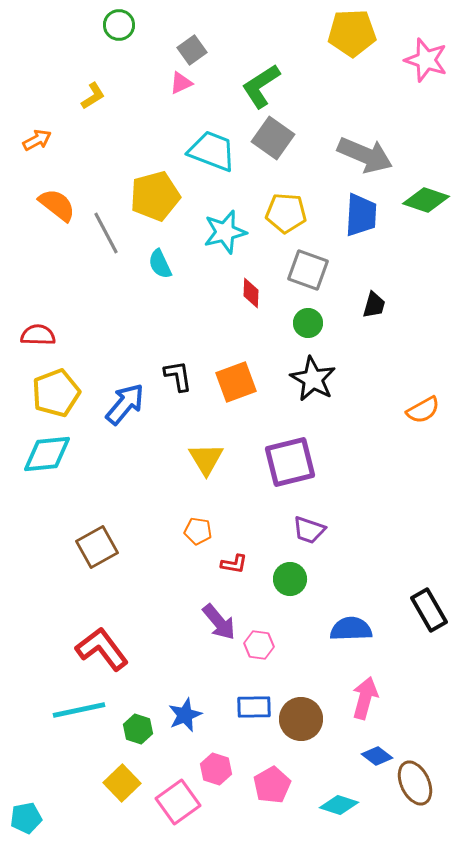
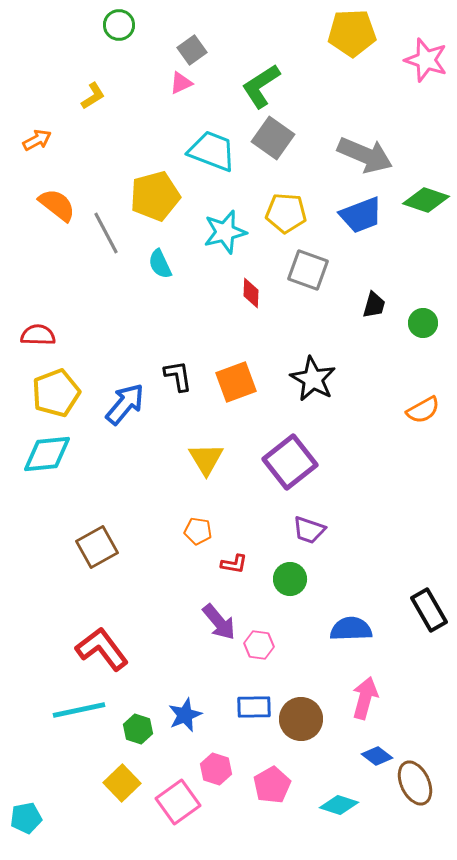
blue trapezoid at (361, 215): rotated 66 degrees clockwise
green circle at (308, 323): moved 115 px right
purple square at (290, 462): rotated 24 degrees counterclockwise
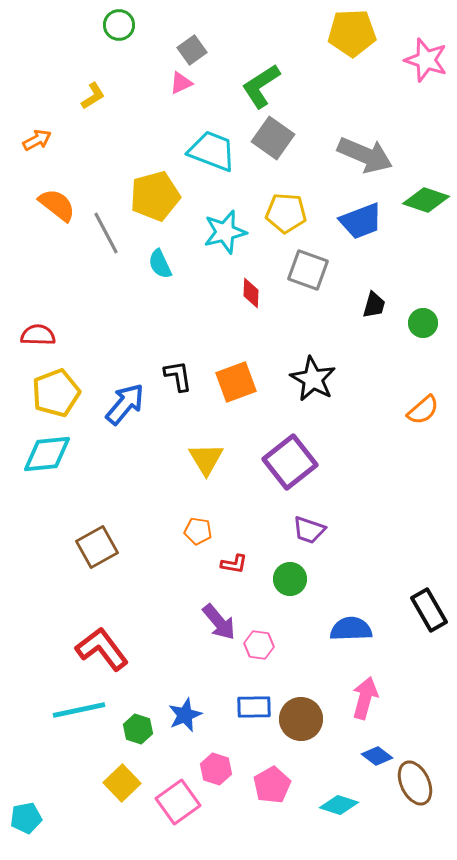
blue trapezoid at (361, 215): moved 6 px down
orange semicircle at (423, 410): rotated 12 degrees counterclockwise
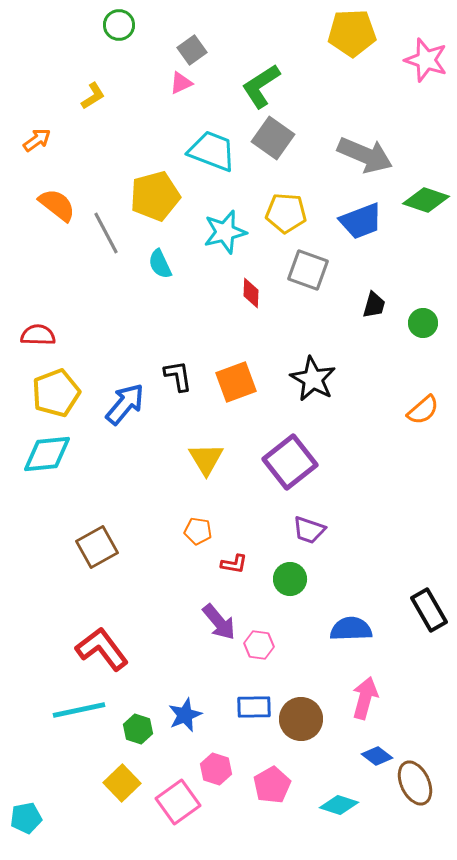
orange arrow at (37, 140): rotated 8 degrees counterclockwise
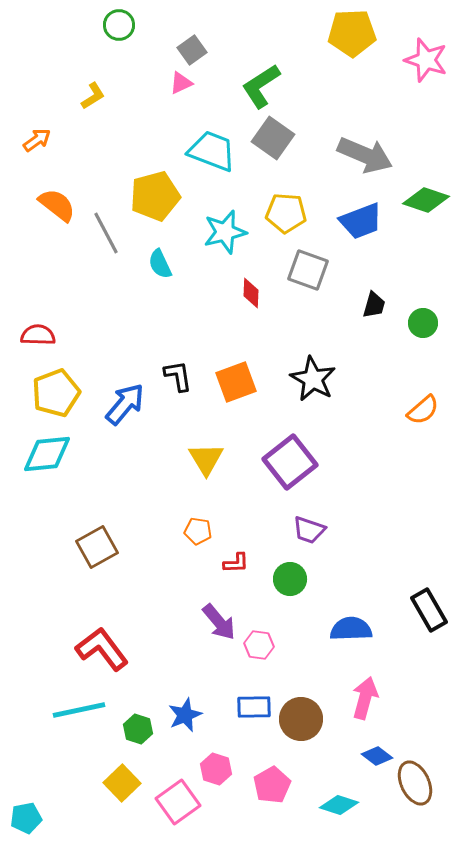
red L-shape at (234, 564): moved 2 px right, 1 px up; rotated 12 degrees counterclockwise
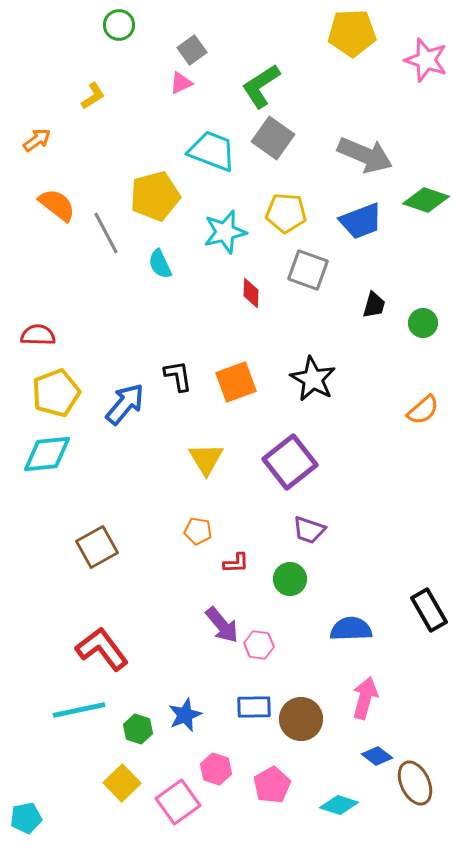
purple arrow at (219, 622): moved 3 px right, 3 px down
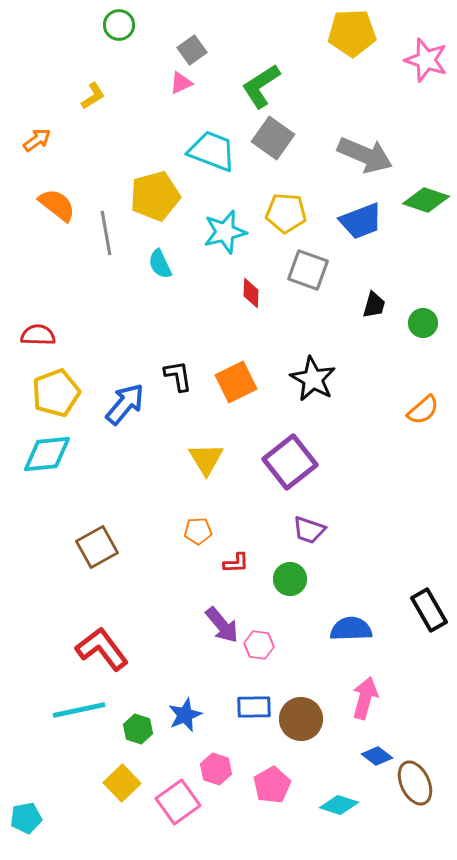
gray line at (106, 233): rotated 18 degrees clockwise
orange square at (236, 382): rotated 6 degrees counterclockwise
orange pentagon at (198, 531): rotated 12 degrees counterclockwise
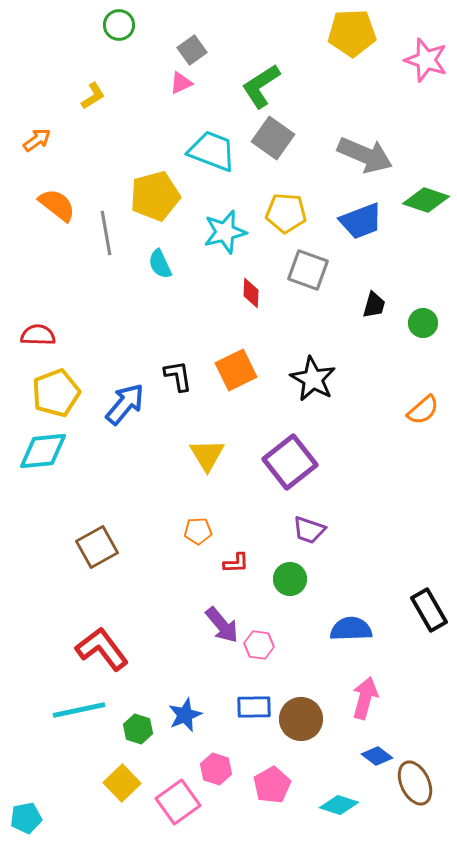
orange square at (236, 382): moved 12 px up
cyan diamond at (47, 454): moved 4 px left, 3 px up
yellow triangle at (206, 459): moved 1 px right, 4 px up
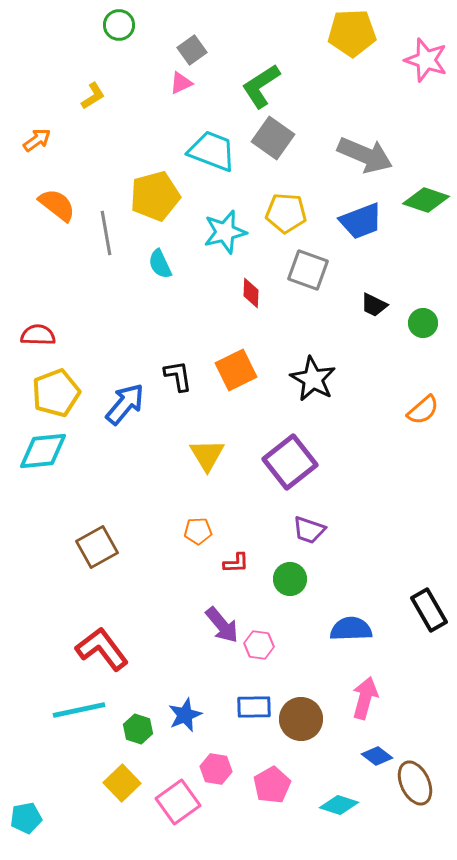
black trapezoid at (374, 305): rotated 100 degrees clockwise
pink hexagon at (216, 769): rotated 8 degrees counterclockwise
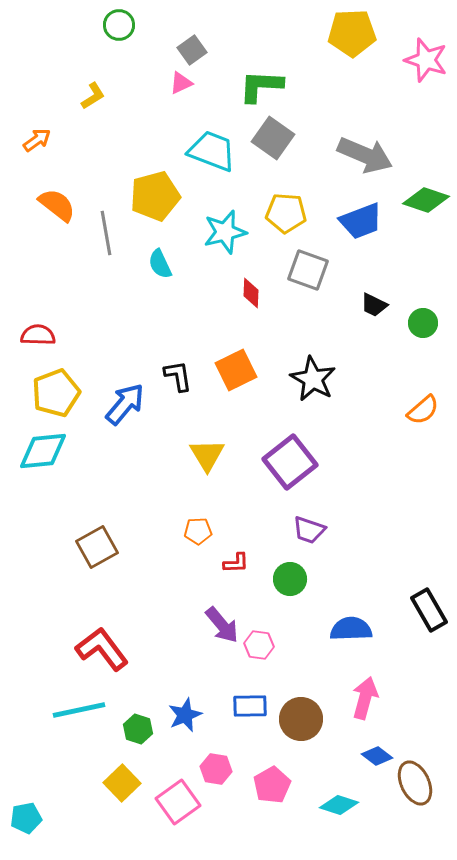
green L-shape at (261, 86): rotated 36 degrees clockwise
blue rectangle at (254, 707): moved 4 px left, 1 px up
